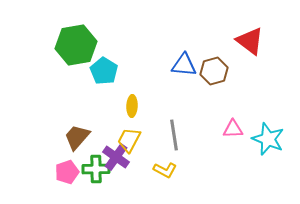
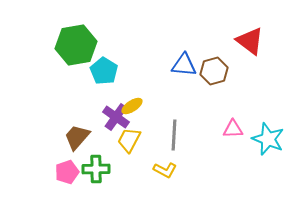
yellow ellipse: rotated 55 degrees clockwise
gray line: rotated 12 degrees clockwise
purple cross: moved 40 px up
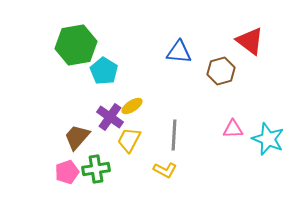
blue triangle: moved 5 px left, 13 px up
brown hexagon: moved 7 px right
purple cross: moved 6 px left
green cross: rotated 8 degrees counterclockwise
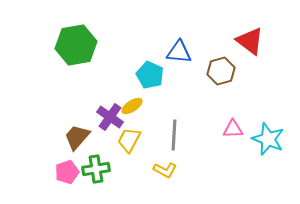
cyan pentagon: moved 46 px right, 4 px down; rotated 8 degrees counterclockwise
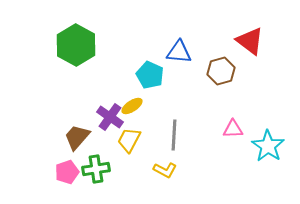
green hexagon: rotated 21 degrees counterclockwise
cyan star: moved 7 px down; rotated 12 degrees clockwise
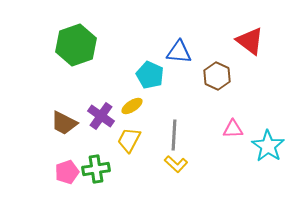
green hexagon: rotated 12 degrees clockwise
brown hexagon: moved 4 px left, 5 px down; rotated 20 degrees counterclockwise
purple cross: moved 9 px left, 1 px up
brown trapezoid: moved 13 px left, 14 px up; rotated 104 degrees counterclockwise
yellow L-shape: moved 11 px right, 6 px up; rotated 15 degrees clockwise
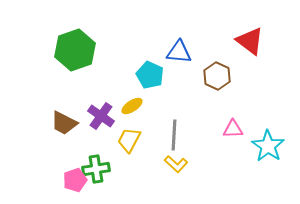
green hexagon: moved 1 px left, 5 px down
pink pentagon: moved 8 px right, 8 px down
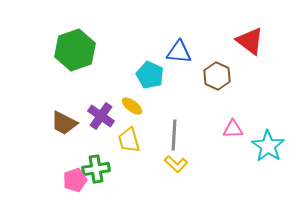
yellow ellipse: rotated 70 degrees clockwise
yellow trapezoid: rotated 44 degrees counterclockwise
